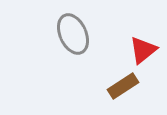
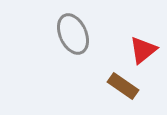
brown rectangle: rotated 68 degrees clockwise
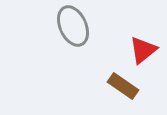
gray ellipse: moved 8 px up
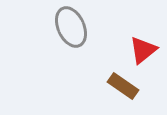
gray ellipse: moved 2 px left, 1 px down
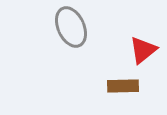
brown rectangle: rotated 36 degrees counterclockwise
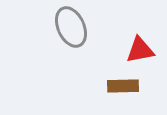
red triangle: moved 3 px left; rotated 28 degrees clockwise
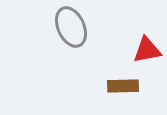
red triangle: moved 7 px right
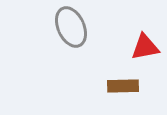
red triangle: moved 2 px left, 3 px up
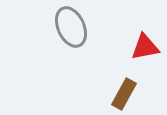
brown rectangle: moved 1 px right, 8 px down; rotated 60 degrees counterclockwise
